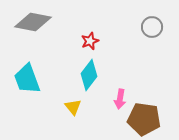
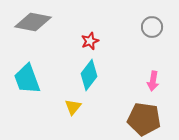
pink arrow: moved 33 px right, 18 px up
yellow triangle: rotated 18 degrees clockwise
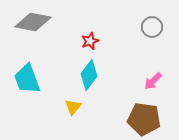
pink arrow: rotated 36 degrees clockwise
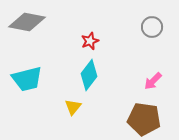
gray diamond: moved 6 px left
cyan trapezoid: rotated 84 degrees counterclockwise
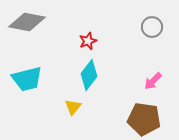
red star: moved 2 px left
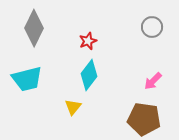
gray diamond: moved 7 px right, 6 px down; rotated 75 degrees counterclockwise
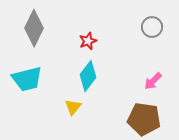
cyan diamond: moved 1 px left, 1 px down
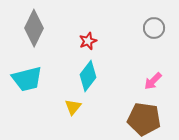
gray circle: moved 2 px right, 1 px down
